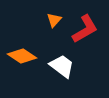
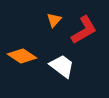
red L-shape: moved 1 px left, 1 px down
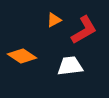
orange triangle: rotated 21 degrees clockwise
white trapezoid: moved 8 px right; rotated 44 degrees counterclockwise
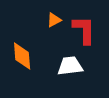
red L-shape: rotated 60 degrees counterclockwise
orange diamond: rotated 52 degrees clockwise
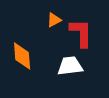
red L-shape: moved 3 px left, 3 px down
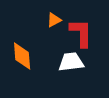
white trapezoid: moved 1 px right, 4 px up
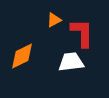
red L-shape: moved 1 px right
orange diamond: rotated 68 degrees clockwise
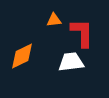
orange triangle: rotated 21 degrees clockwise
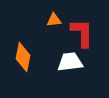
orange diamond: moved 1 px right, 1 px down; rotated 52 degrees counterclockwise
white trapezoid: moved 1 px left
